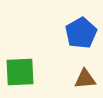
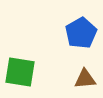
green square: rotated 12 degrees clockwise
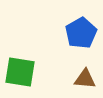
brown triangle: rotated 10 degrees clockwise
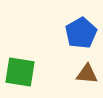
brown triangle: moved 2 px right, 5 px up
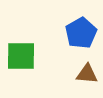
green square: moved 1 px right, 16 px up; rotated 8 degrees counterclockwise
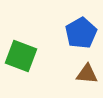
green square: rotated 20 degrees clockwise
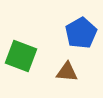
brown triangle: moved 20 px left, 2 px up
